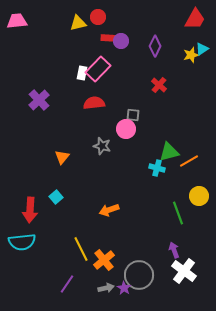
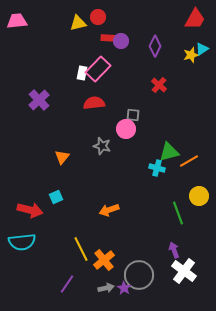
cyan square: rotated 16 degrees clockwise
red arrow: rotated 80 degrees counterclockwise
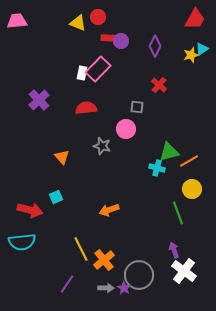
yellow triangle: rotated 36 degrees clockwise
red semicircle: moved 8 px left, 5 px down
gray square: moved 4 px right, 8 px up
orange triangle: rotated 21 degrees counterclockwise
yellow circle: moved 7 px left, 7 px up
gray arrow: rotated 14 degrees clockwise
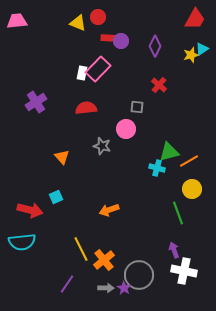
purple cross: moved 3 px left, 2 px down; rotated 10 degrees clockwise
white cross: rotated 25 degrees counterclockwise
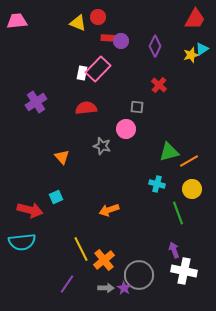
cyan cross: moved 16 px down
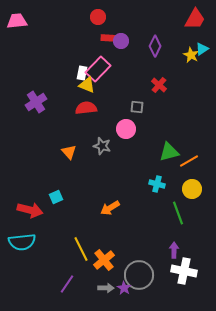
yellow triangle: moved 9 px right, 62 px down
yellow star: rotated 28 degrees counterclockwise
orange triangle: moved 7 px right, 5 px up
orange arrow: moved 1 px right, 2 px up; rotated 12 degrees counterclockwise
purple arrow: rotated 21 degrees clockwise
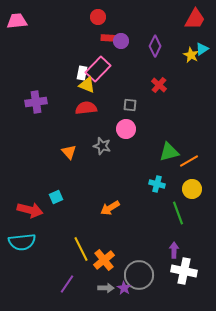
purple cross: rotated 25 degrees clockwise
gray square: moved 7 px left, 2 px up
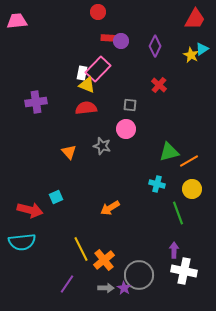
red circle: moved 5 px up
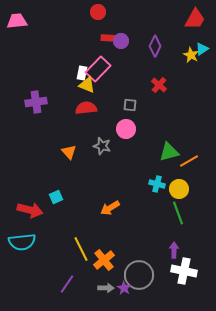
yellow circle: moved 13 px left
